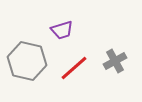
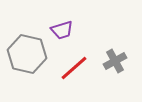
gray hexagon: moved 7 px up
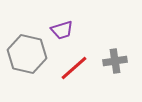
gray cross: rotated 20 degrees clockwise
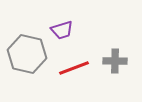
gray cross: rotated 10 degrees clockwise
red line: rotated 20 degrees clockwise
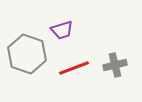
gray hexagon: rotated 6 degrees clockwise
gray cross: moved 4 px down; rotated 15 degrees counterclockwise
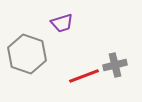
purple trapezoid: moved 7 px up
red line: moved 10 px right, 8 px down
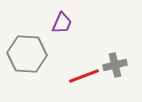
purple trapezoid: rotated 50 degrees counterclockwise
gray hexagon: rotated 15 degrees counterclockwise
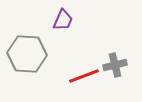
purple trapezoid: moved 1 px right, 3 px up
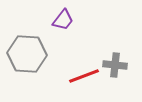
purple trapezoid: rotated 15 degrees clockwise
gray cross: rotated 20 degrees clockwise
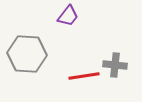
purple trapezoid: moved 5 px right, 4 px up
red line: rotated 12 degrees clockwise
